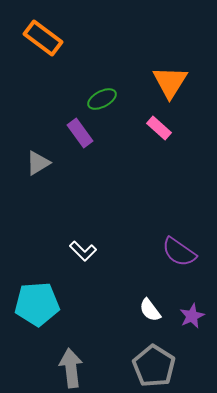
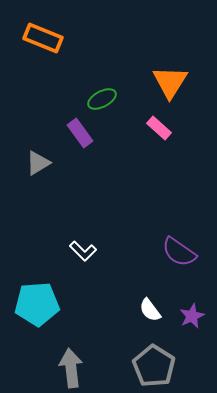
orange rectangle: rotated 15 degrees counterclockwise
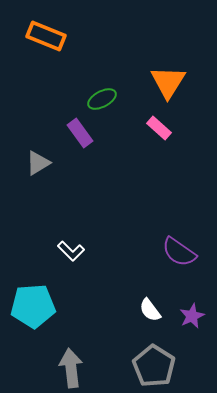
orange rectangle: moved 3 px right, 2 px up
orange triangle: moved 2 px left
white L-shape: moved 12 px left
cyan pentagon: moved 4 px left, 2 px down
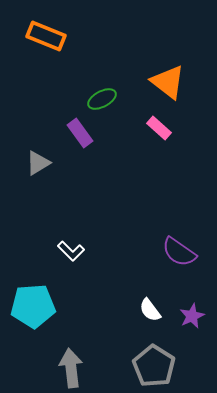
orange triangle: rotated 24 degrees counterclockwise
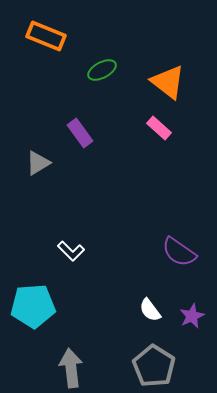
green ellipse: moved 29 px up
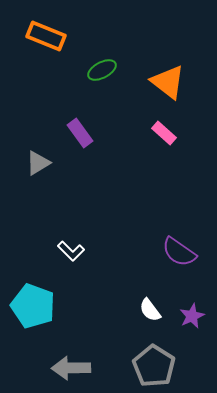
pink rectangle: moved 5 px right, 5 px down
cyan pentagon: rotated 24 degrees clockwise
gray arrow: rotated 84 degrees counterclockwise
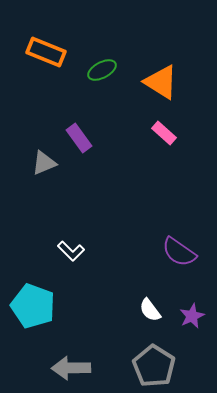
orange rectangle: moved 16 px down
orange triangle: moved 7 px left; rotated 6 degrees counterclockwise
purple rectangle: moved 1 px left, 5 px down
gray triangle: moved 6 px right; rotated 8 degrees clockwise
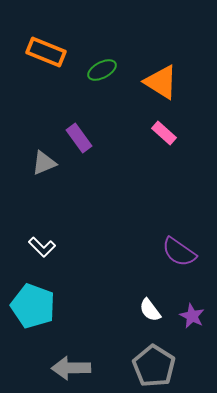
white L-shape: moved 29 px left, 4 px up
purple star: rotated 20 degrees counterclockwise
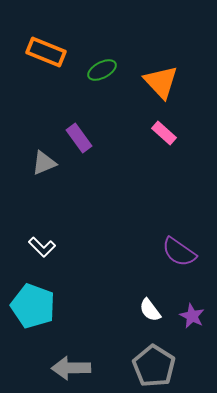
orange triangle: rotated 15 degrees clockwise
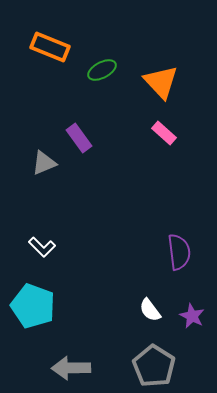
orange rectangle: moved 4 px right, 5 px up
purple semicircle: rotated 132 degrees counterclockwise
